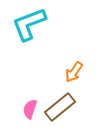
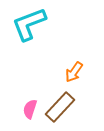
brown rectangle: rotated 8 degrees counterclockwise
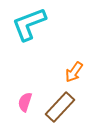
pink semicircle: moved 5 px left, 7 px up
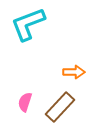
cyan L-shape: moved 1 px left
orange arrow: rotated 125 degrees counterclockwise
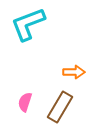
brown rectangle: rotated 12 degrees counterclockwise
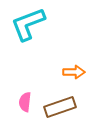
pink semicircle: rotated 12 degrees counterclockwise
brown rectangle: rotated 40 degrees clockwise
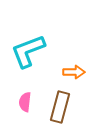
cyan L-shape: moved 27 px down
brown rectangle: rotated 56 degrees counterclockwise
